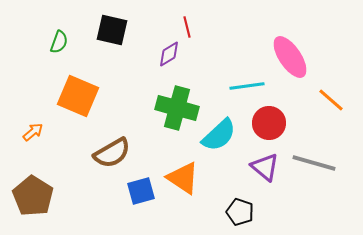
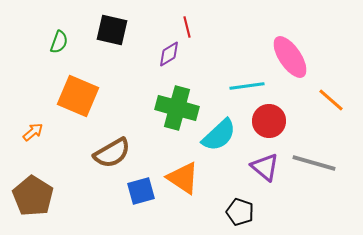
red circle: moved 2 px up
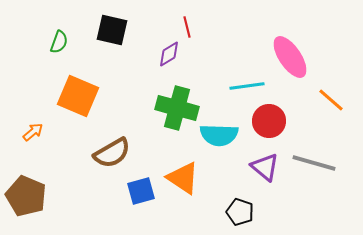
cyan semicircle: rotated 45 degrees clockwise
brown pentagon: moved 7 px left; rotated 9 degrees counterclockwise
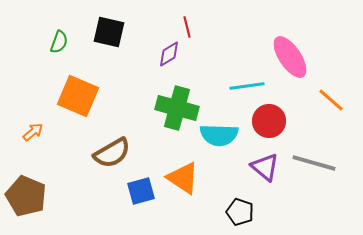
black square: moved 3 px left, 2 px down
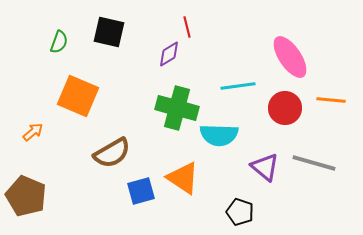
cyan line: moved 9 px left
orange line: rotated 36 degrees counterclockwise
red circle: moved 16 px right, 13 px up
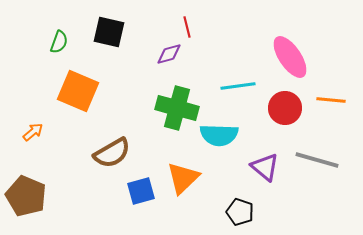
purple diamond: rotated 16 degrees clockwise
orange square: moved 5 px up
gray line: moved 3 px right, 3 px up
orange triangle: rotated 42 degrees clockwise
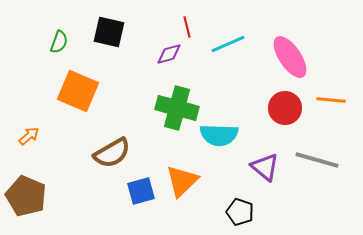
cyan line: moved 10 px left, 42 px up; rotated 16 degrees counterclockwise
orange arrow: moved 4 px left, 4 px down
orange triangle: moved 1 px left, 3 px down
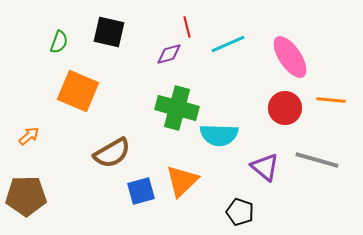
brown pentagon: rotated 24 degrees counterclockwise
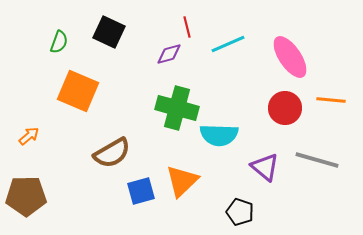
black square: rotated 12 degrees clockwise
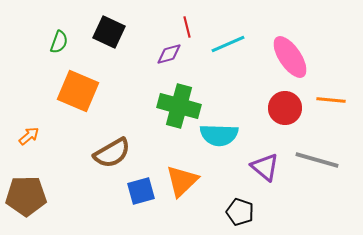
green cross: moved 2 px right, 2 px up
